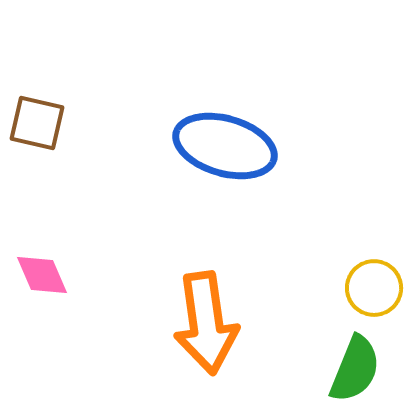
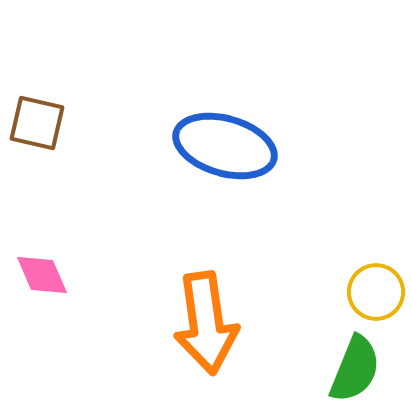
yellow circle: moved 2 px right, 4 px down
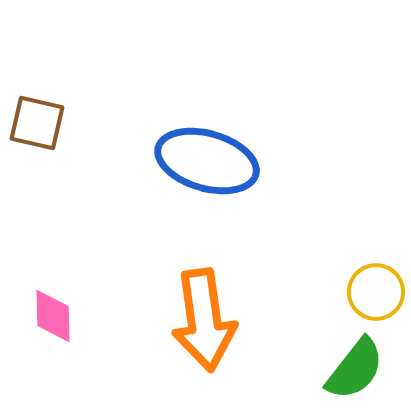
blue ellipse: moved 18 px left, 15 px down
pink diamond: moved 11 px right, 41 px down; rotated 22 degrees clockwise
orange arrow: moved 2 px left, 3 px up
green semicircle: rotated 16 degrees clockwise
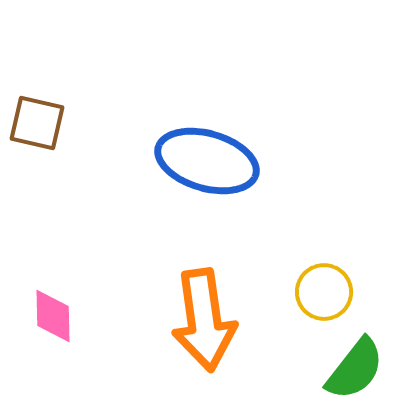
yellow circle: moved 52 px left
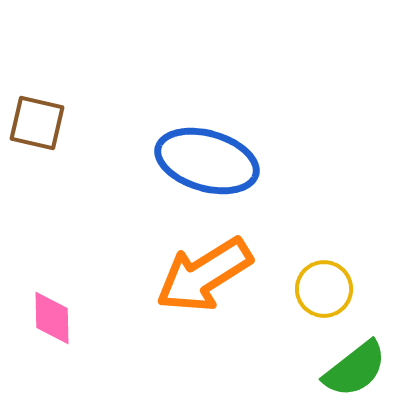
yellow circle: moved 3 px up
pink diamond: moved 1 px left, 2 px down
orange arrow: moved 45 px up; rotated 66 degrees clockwise
green semicircle: rotated 14 degrees clockwise
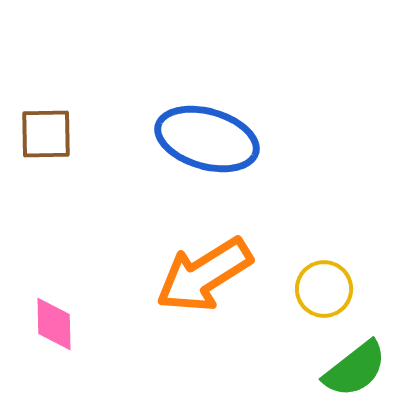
brown square: moved 9 px right, 11 px down; rotated 14 degrees counterclockwise
blue ellipse: moved 22 px up
pink diamond: moved 2 px right, 6 px down
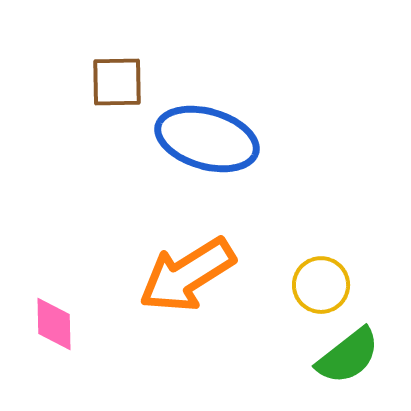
brown square: moved 71 px right, 52 px up
orange arrow: moved 17 px left
yellow circle: moved 3 px left, 4 px up
green semicircle: moved 7 px left, 13 px up
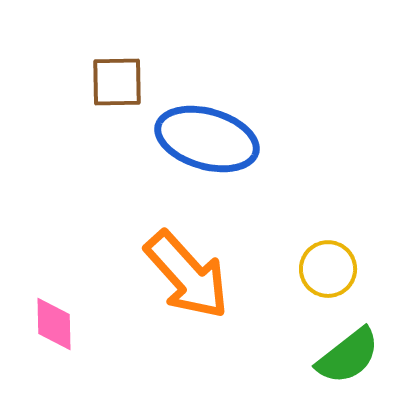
orange arrow: rotated 100 degrees counterclockwise
yellow circle: moved 7 px right, 16 px up
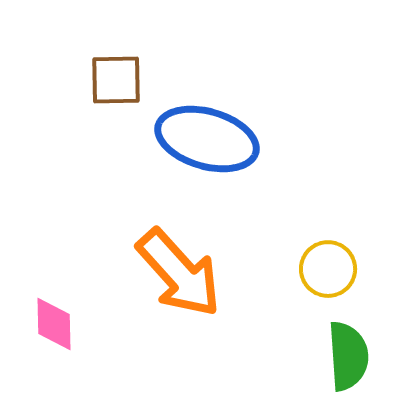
brown square: moved 1 px left, 2 px up
orange arrow: moved 8 px left, 2 px up
green semicircle: rotated 56 degrees counterclockwise
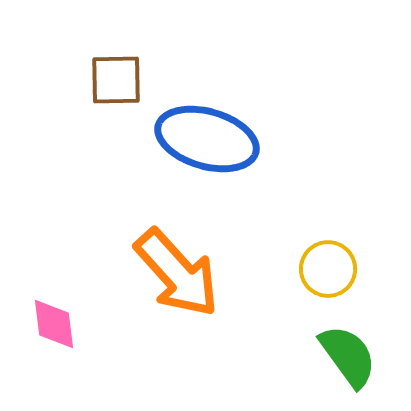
orange arrow: moved 2 px left
pink diamond: rotated 6 degrees counterclockwise
green semicircle: rotated 32 degrees counterclockwise
